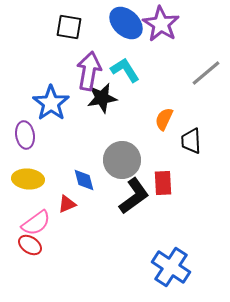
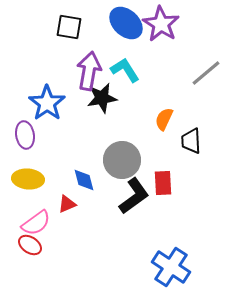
blue star: moved 4 px left
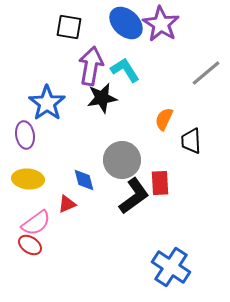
purple arrow: moved 2 px right, 5 px up
red rectangle: moved 3 px left
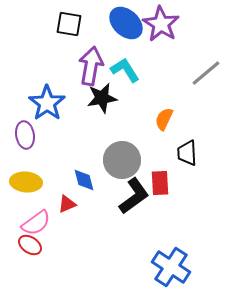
black square: moved 3 px up
black trapezoid: moved 4 px left, 12 px down
yellow ellipse: moved 2 px left, 3 px down
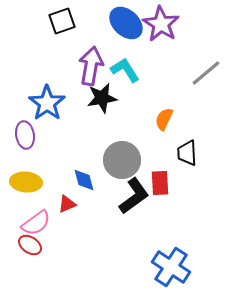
black square: moved 7 px left, 3 px up; rotated 28 degrees counterclockwise
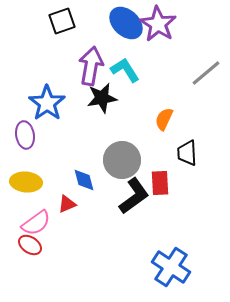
purple star: moved 3 px left
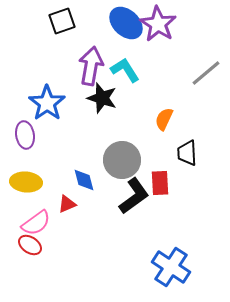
black star: rotated 28 degrees clockwise
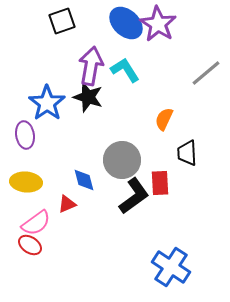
black star: moved 14 px left, 1 px up
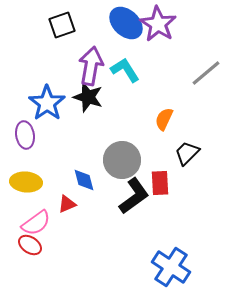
black square: moved 4 px down
black trapezoid: rotated 48 degrees clockwise
